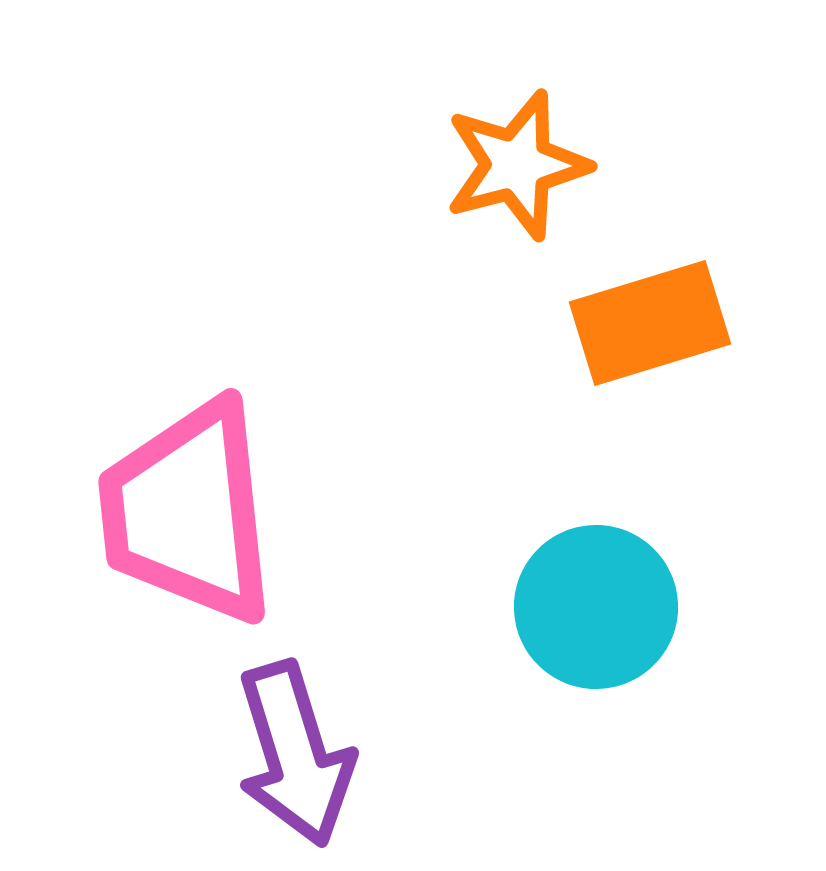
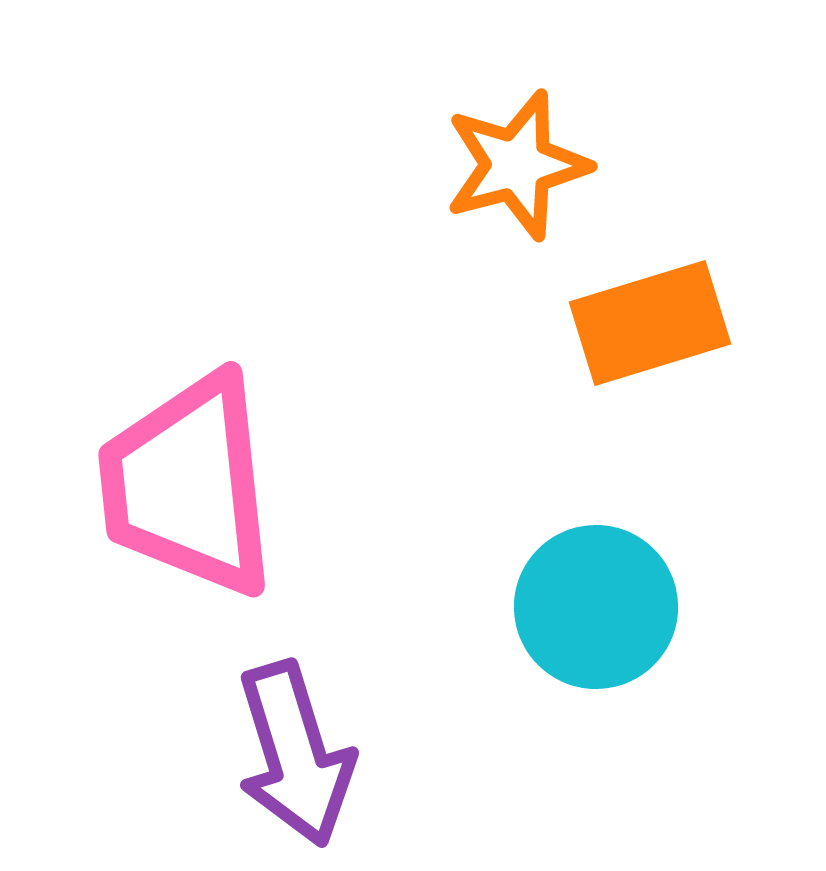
pink trapezoid: moved 27 px up
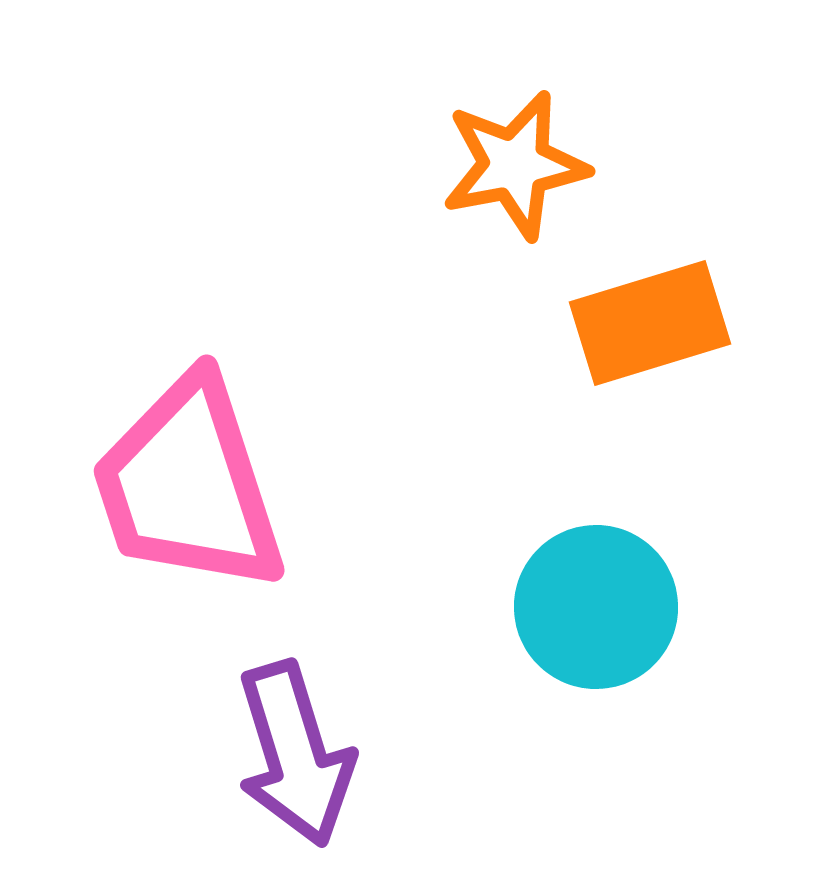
orange star: moved 2 px left; rotated 4 degrees clockwise
pink trapezoid: rotated 12 degrees counterclockwise
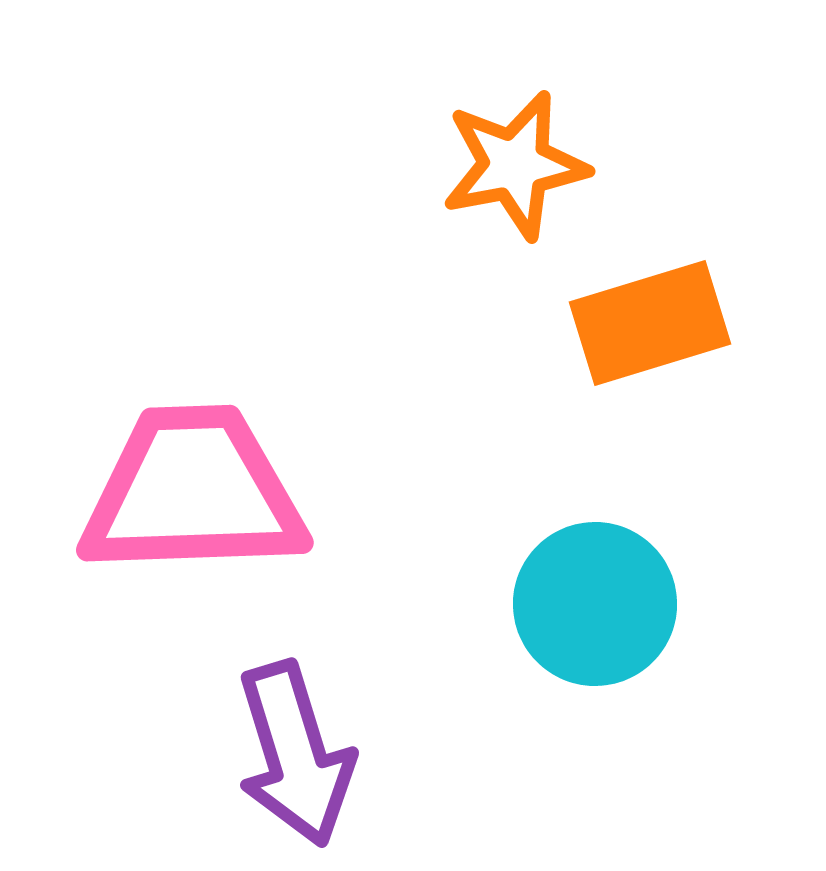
pink trapezoid: moved 5 px right, 7 px down; rotated 106 degrees clockwise
cyan circle: moved 1 px left, 3 px up
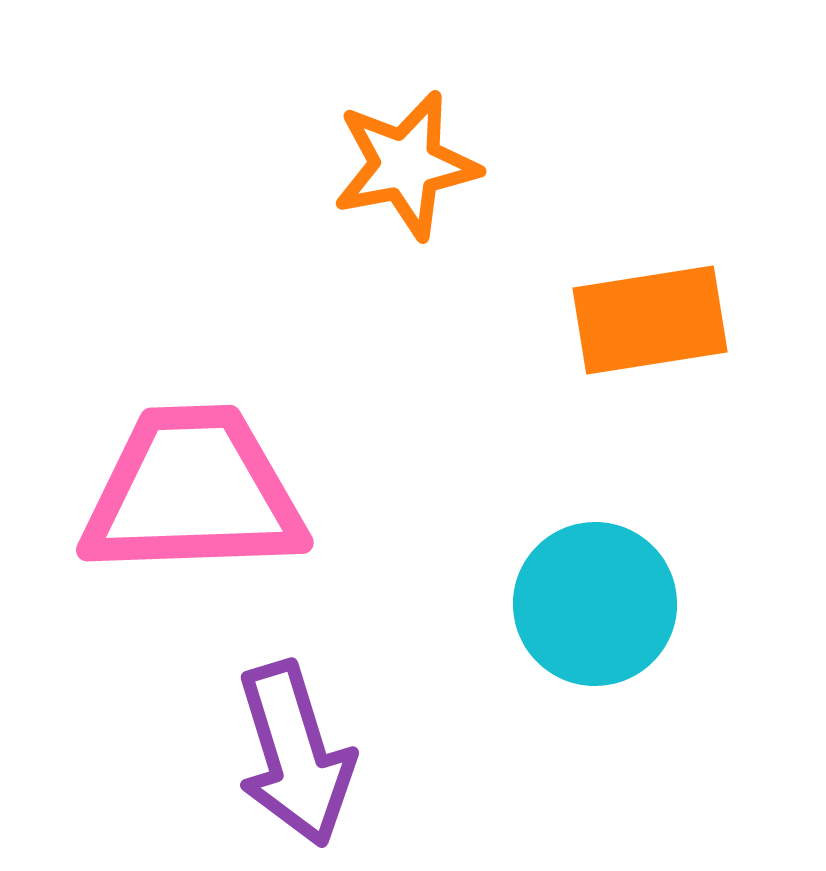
orange star: moved 109 px left
orange rectangle: moved 3 px up; rotated 8 degrees clockwise
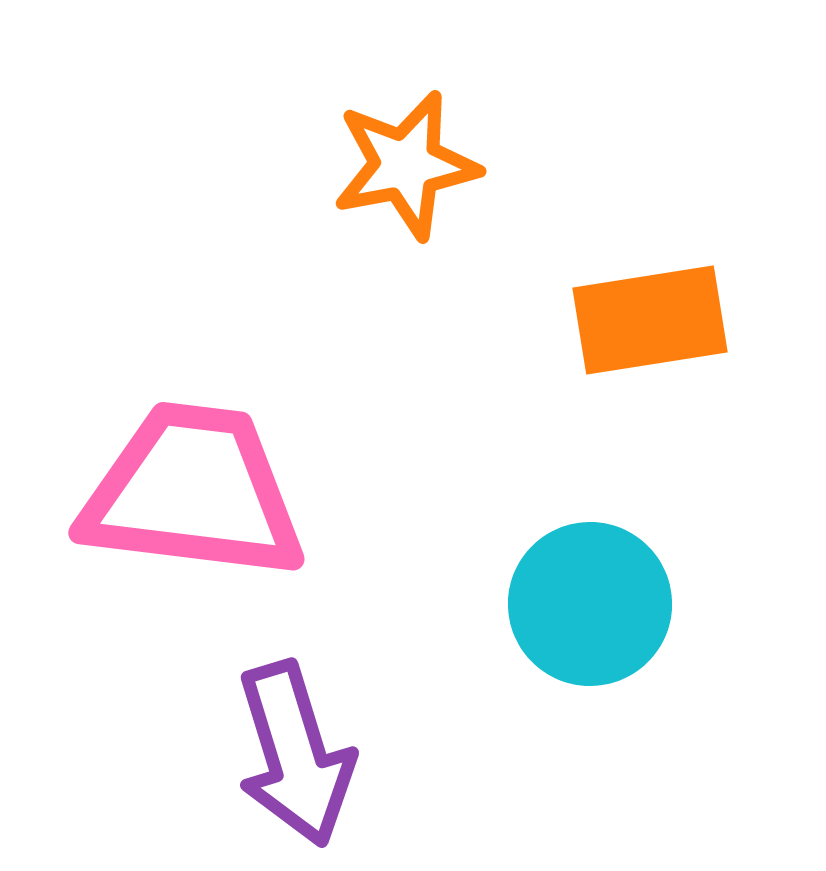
pink trapezoid: rotated 9 degrees clockwise
cyan circle: moved 5 px left
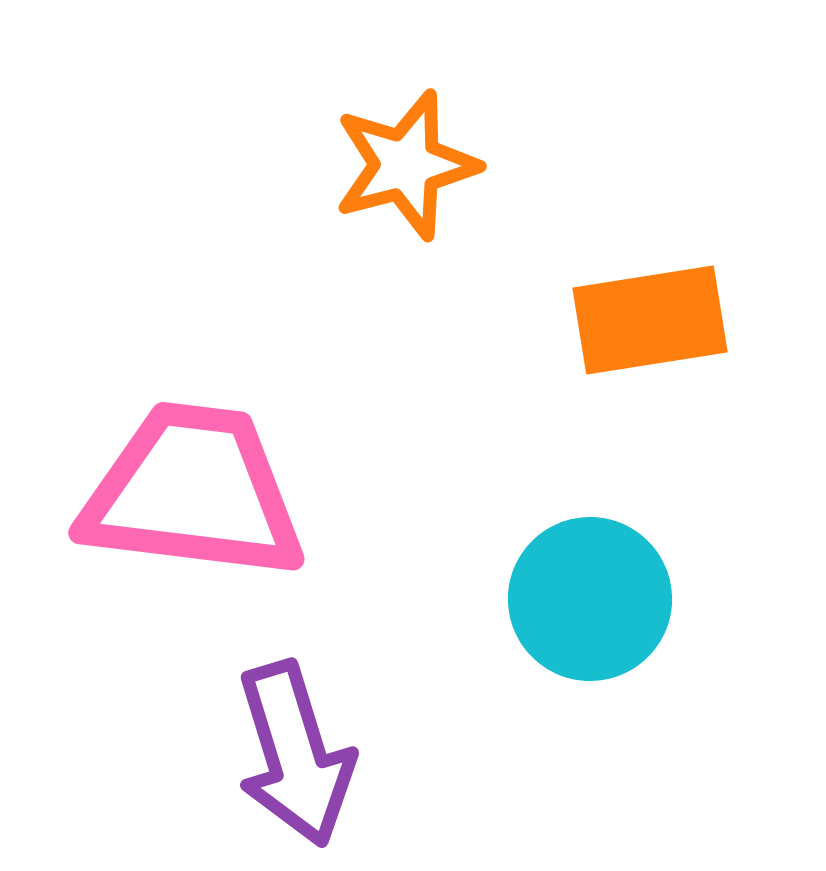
orange star: rotated 4 degrees counterclockwise
cyan circle: moved 5 px up
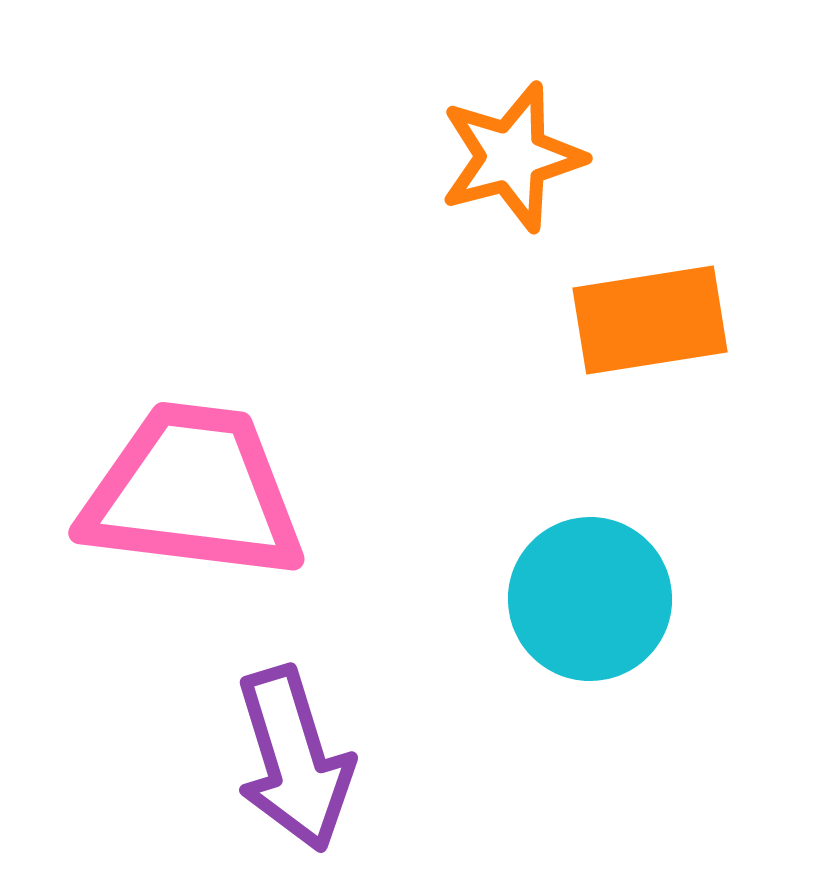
orange star: moved 106 px right, 8 px up
purple arrow: moved 1 px left, 5 px down
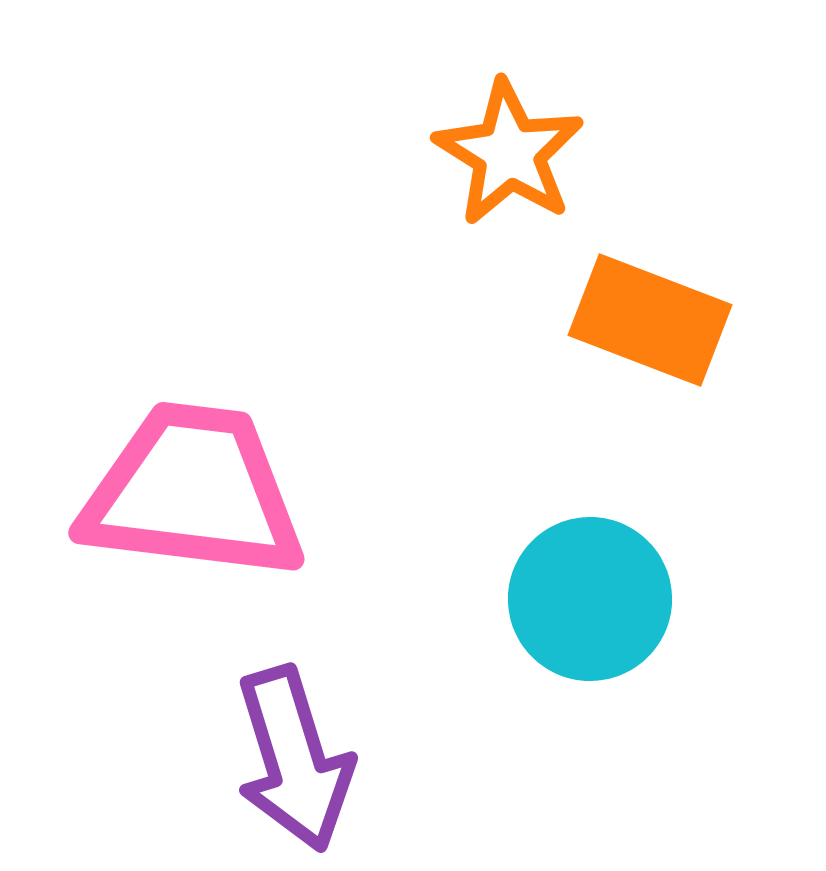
orange star: moved 3 px left, 4 px up; rotated 25 degrees counterclockwise
orange rectangle: rotated 30 degrees clockwise
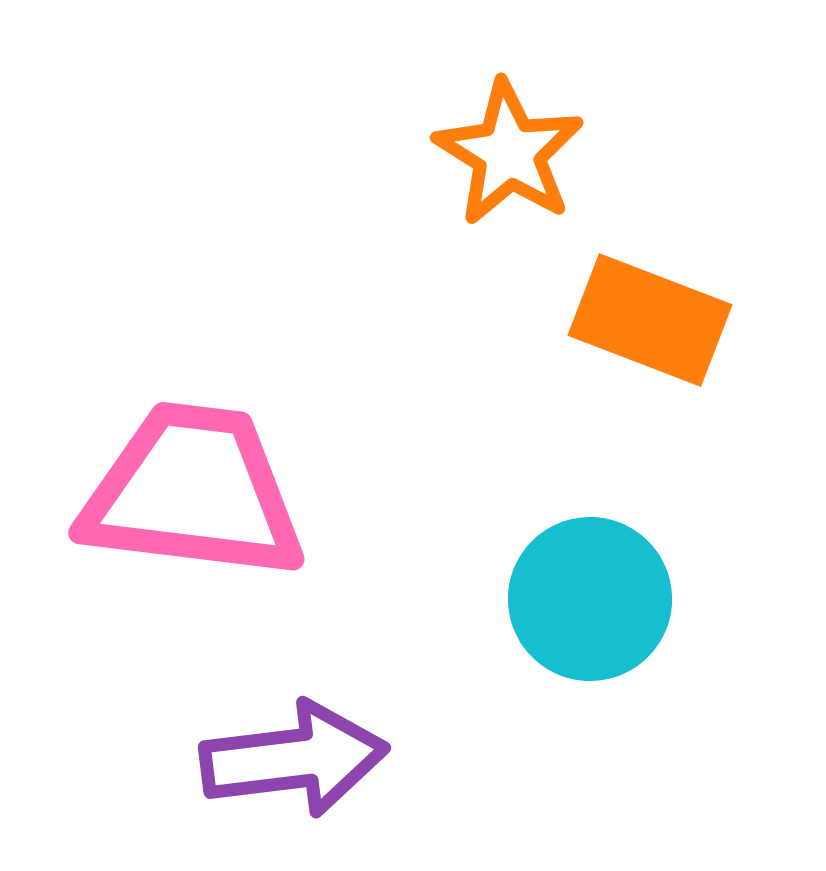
purple arrow: rotated 80 degrees counterclockwise
